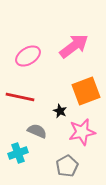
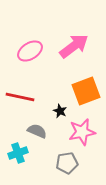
pink ellipse: moved 2 px right, 5 px up
gray pentagon: moved 3 px up; rotated 20 degrees clockwise
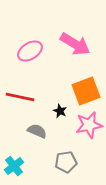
pink arrow: moved 1 px right, 2 px up; rotated 68 degrees clockwise
pink star: moved 7 px right, 7 px up
cyan cross: moved 4 px left, 13 px down; rotated 18 degrees counterclockwise
gray pentagon: moved 1 px left, 1 px up
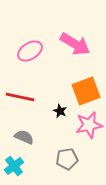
gray semicircle: moved 13 px left, 6 px down
gray pentagon: moved 1 px right, 3 px up
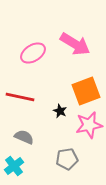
pink ellipse: moved 3 px right, 2 px down
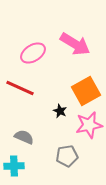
orange square: rotated 8 degrees counterclockwise
red line: moved 9 px up; rotated 12 degrees clockwise
gray pentagon: moved 3 px up
cyan cross: rotated 36 degrees clockwise
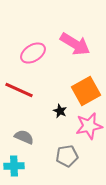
red line: moved 1 px left, 2 px down
pink star: moved 1 px down
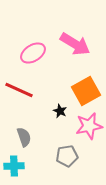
gray semicircle: rotated 48 degrees clockwise
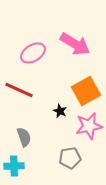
gray pentagon: moved 3 px right, 2 px down
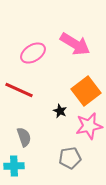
orange square: rotated 8 degrees counterclockwise
